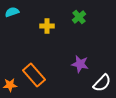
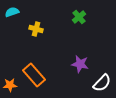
yellow cross: moved 11 px left, 3 px down; rotated 16 degrees clockwise
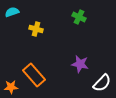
green cross: rotated 24 degrees counterclockwise
orange star: moved 1 px right, 2 px down
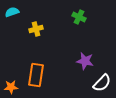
yellow cross: rotated 32 degrees counterclockwise
purple star: moved 5 px right, 3 px up
orange rectangle: moved 2 px right; rotated 50 degrees clockwise
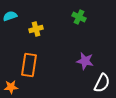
cyan semicircle: moved 2 px left, 4 px down
orange rectangle: moved 7 px left, 10 px up
white semicircle: rotated 18 degrees counterclockwise
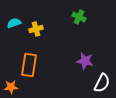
cyan semicircle: moved 4 px right, 7 px down
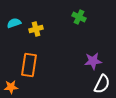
purple star: moved 8 px right; rotated 18 degrees counterclockwise
white semicircle: moved 1 px down
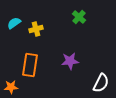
green cross: rotated 16 degrees clockwise
cyan semicircle: rotated 16 degrees counterclockwise
purple star: moved 23 px left
orange rectangle: moved 1 px right
white semicircle: moved 1 px left, 1 px up
